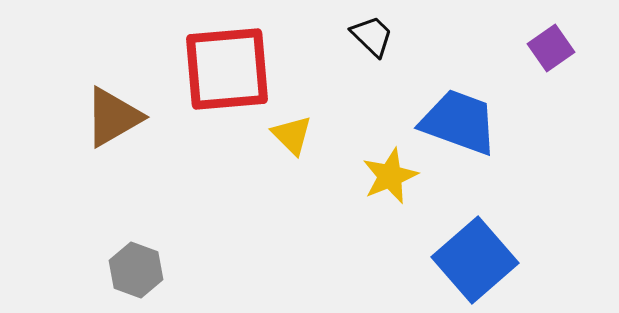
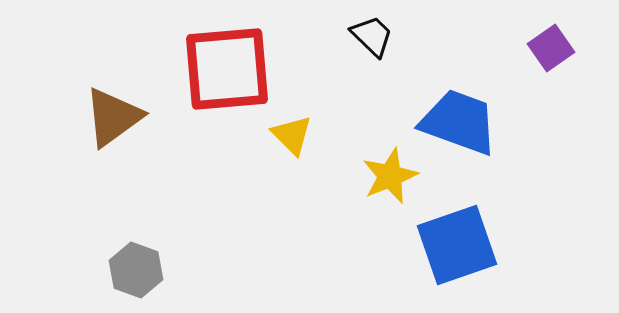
brown triangle: rotated 6 degrees counterclockwise
blue square: moved 18 px left, 15 px up; rotated 22 degrees clockwise
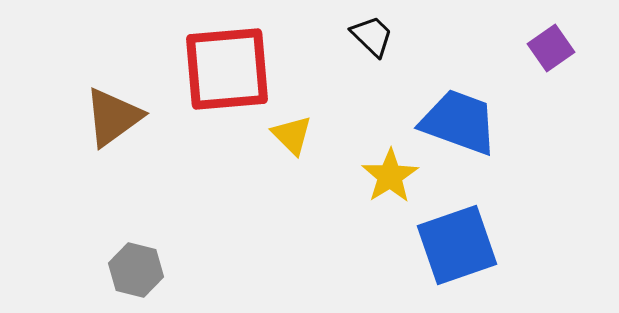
yellow star: rotated 10 degrees counterclockwise
gray hexagon: rotated 6 degrees counterclockwise
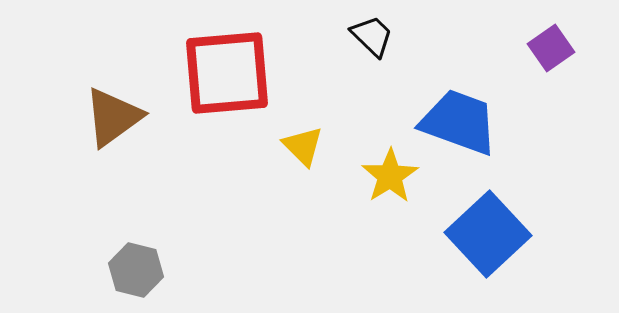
red square: moved 4 px down
yellow triangle: moved 11 px right, 11 px down
blue square: moved 31 px right, 11 px up; rotated 24 degrees counterclockwise
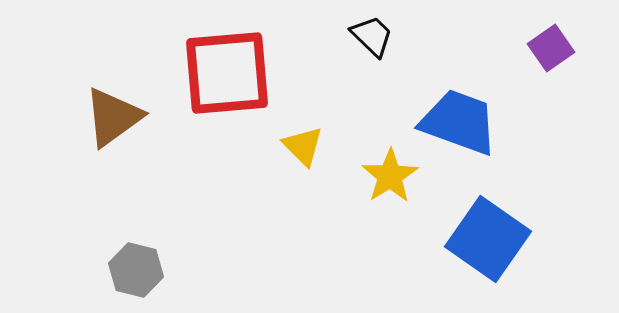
blue square: moved 5 px down; rotated 12 degrees counterclockwise
